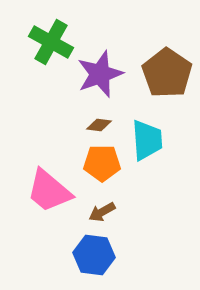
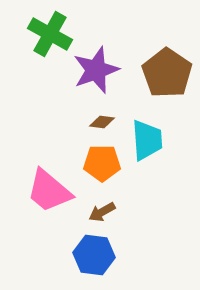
green cross: moved 1 px left, 8 px up
purple star: moved 4 px left, 4 px up
brown diamond: moved 3 px right, 3 px up
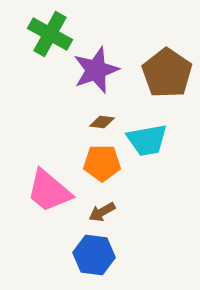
cyan trapezoid: rotated 84 degrees clockwise
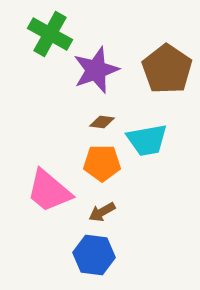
brown pentagon: moved 4 px up
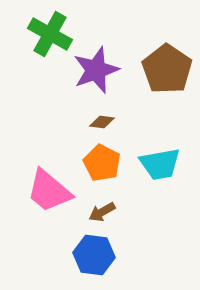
cyan trapezoid: moved 13 px right, 24 px down
orange pentagon: rotated 27 degrees clockwise
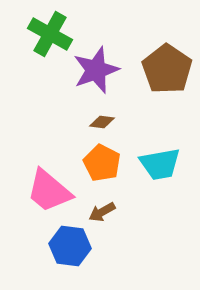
blue hexagon: moved 24 px left, 9 px up
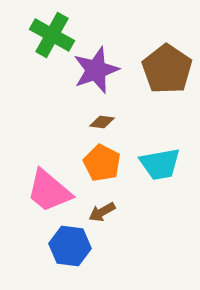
green cross: moved 2 px right, 1 px down
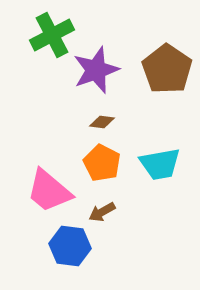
green cross: rotated 33 degrees clockwise
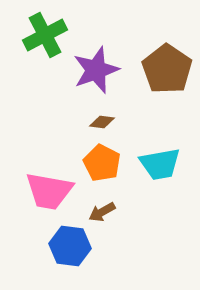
green cross: moved 7 px left
pink trapezoid: rotated 30 degrees counterclockwise
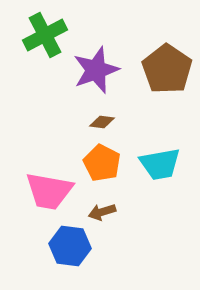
brown arrow: rotated 12 degrees clockwise
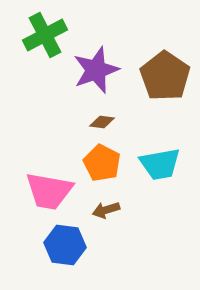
brown pentagon: moved 2 px left, 7 px down
brown arrow: moved 4 px right, 2 px up
blue hexagon: moved 5 px left, 1 px up
